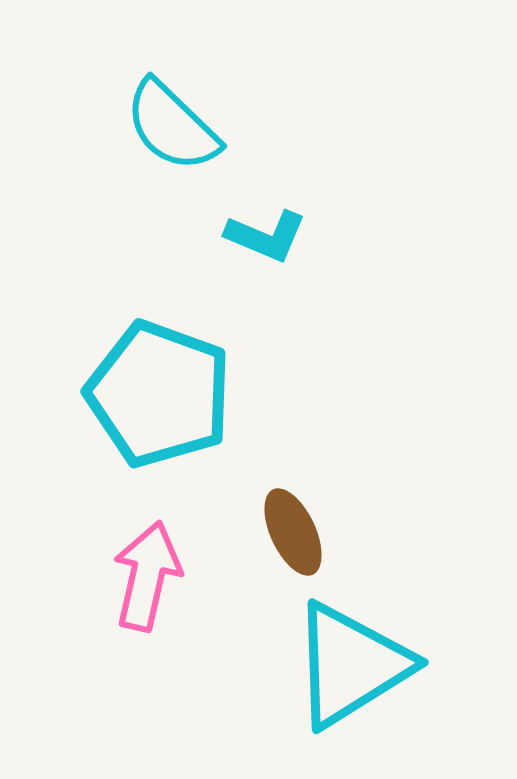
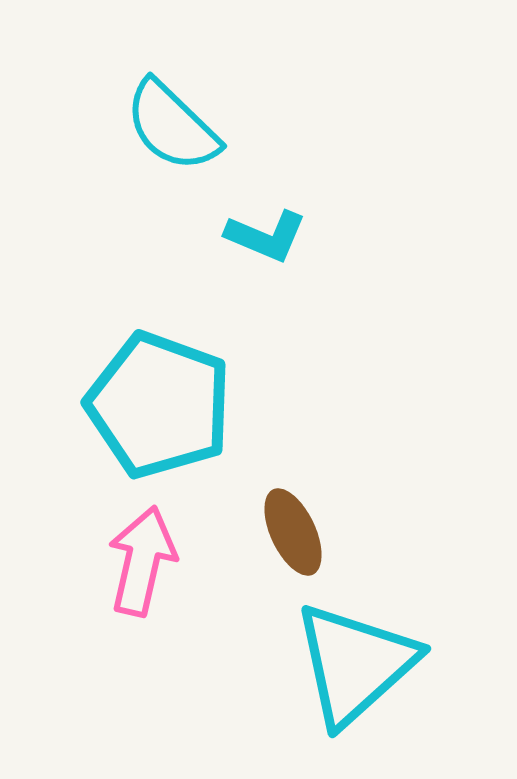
cyan pentagon: moved 11 px down
pink arrow: moved 5 px left, 15 px up
cyan triangle: moved 4 px right, 1 px up; rotated 10 degrees counterclockwise
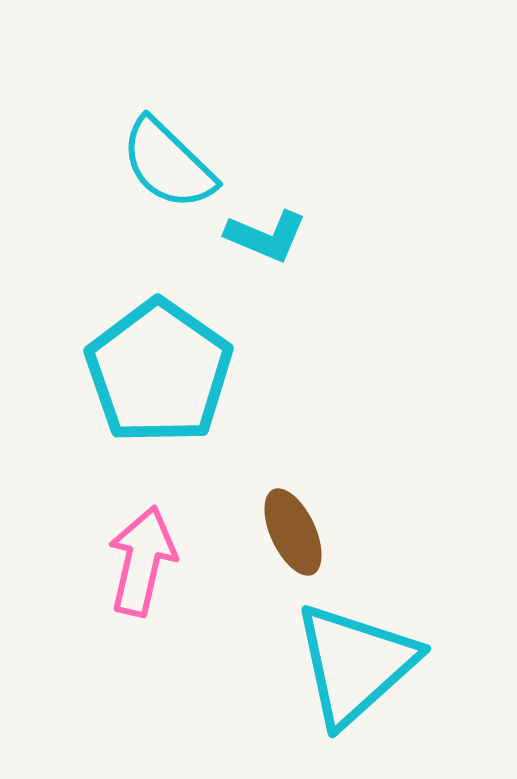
cyan semicircle: moved 4 px left, 38 px down
cyan pentagon: moved 33 px up; rotated 15 degrees clockwise
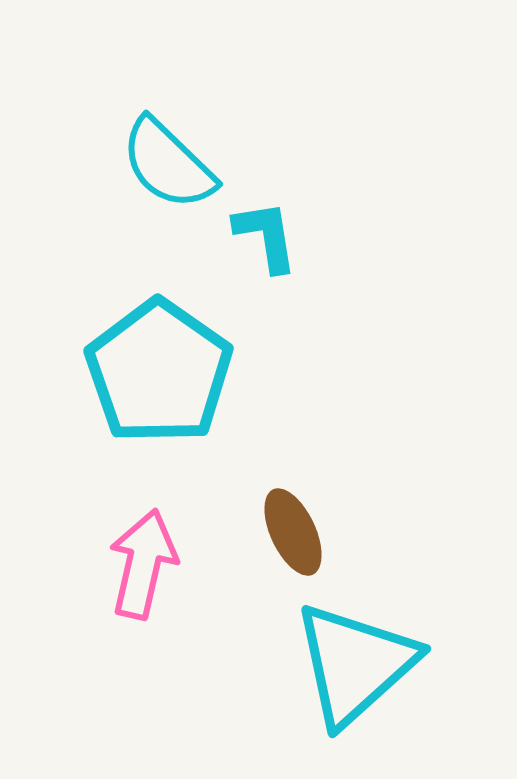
cyan L-shape: rotated 122 degrees counterclockwise
pink arrow: moved 1 px right, 3 px down
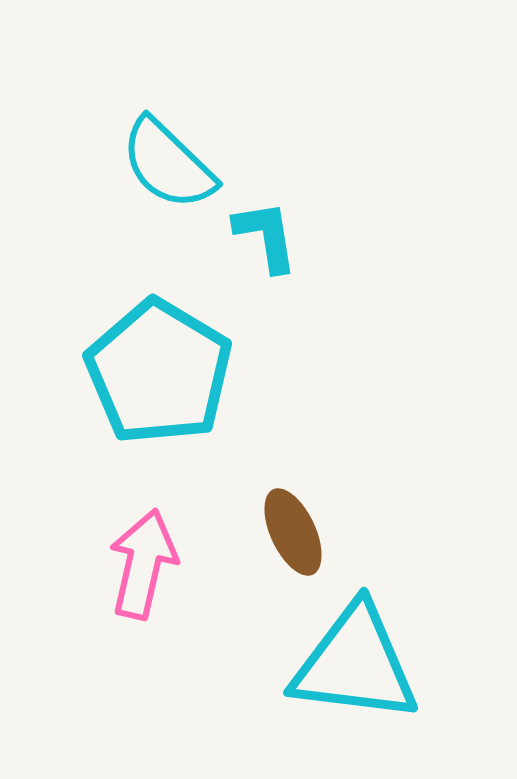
cyan pentagon: rotated 4 degrees counterclockwise
cyan triangle: rotated 49 degrees clockwise
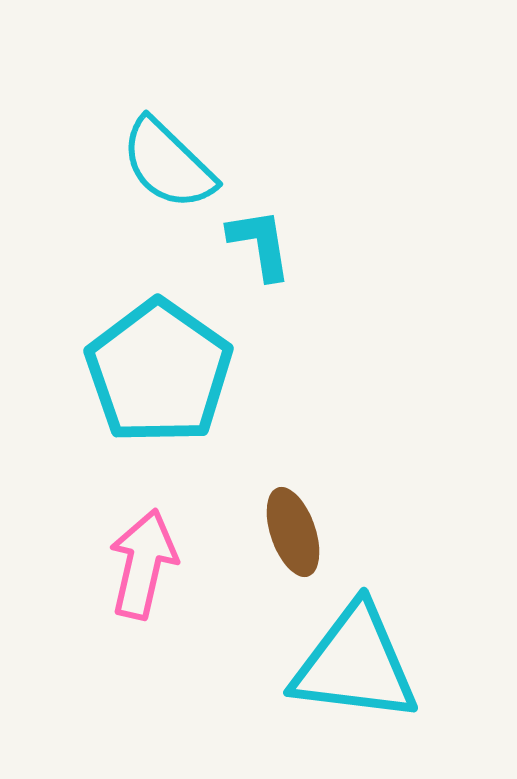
cyan L-shape: moved 6 px left, 8 px down
cyan pentagon: rotated 4 degrees clockwise
brown ellipse: rotated 6 degrees clockwise
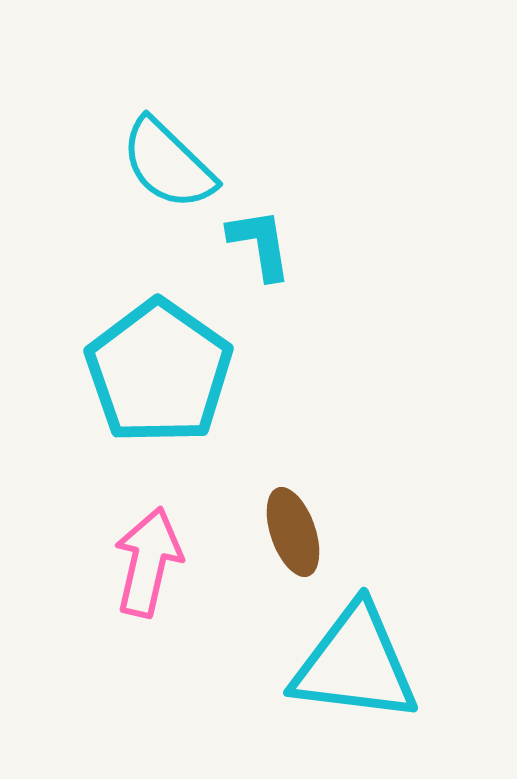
pink arrow: moved 5 px right, 2 px up
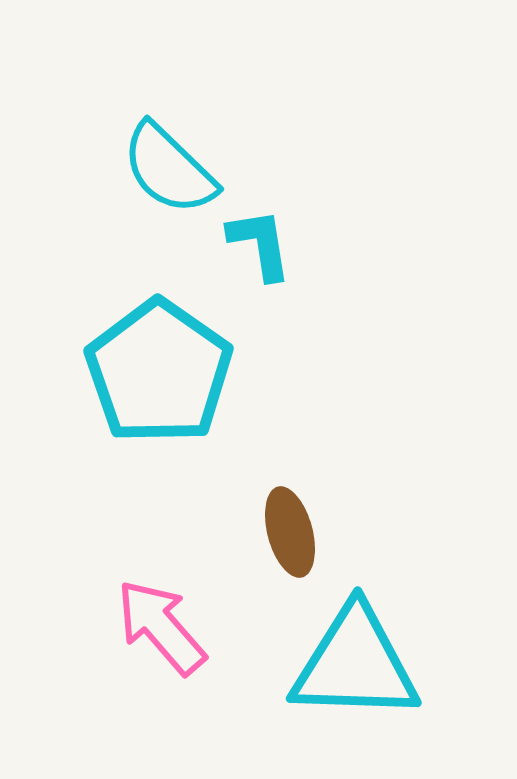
cyan semicircle: moved 1 px right, 5 px down
brown ellipse: moved 3 px left; rotated 4 degrees clockwise
pink arrow: moved 13 px right, 65 px down; rotated 54 degrees counterclockwise
cyan triangle: rotated 5 degrees counterclockwise
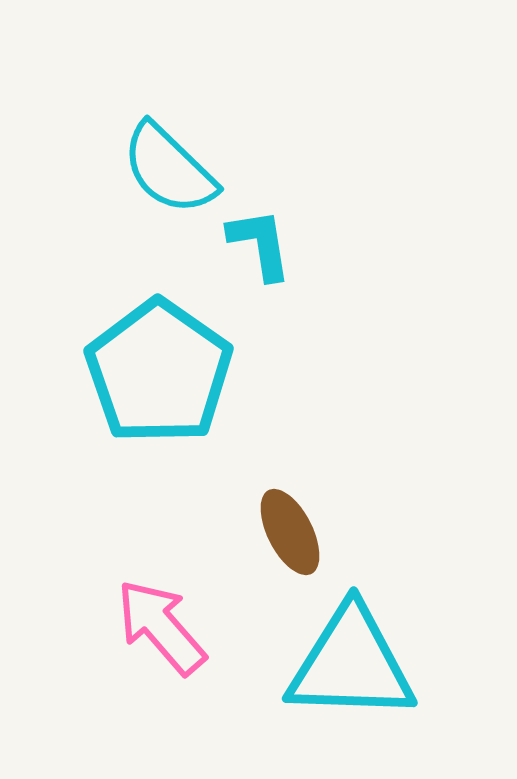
brown ellipse: rotated 12 degrees counterclockwise
cyan triangle: moved 4 px left
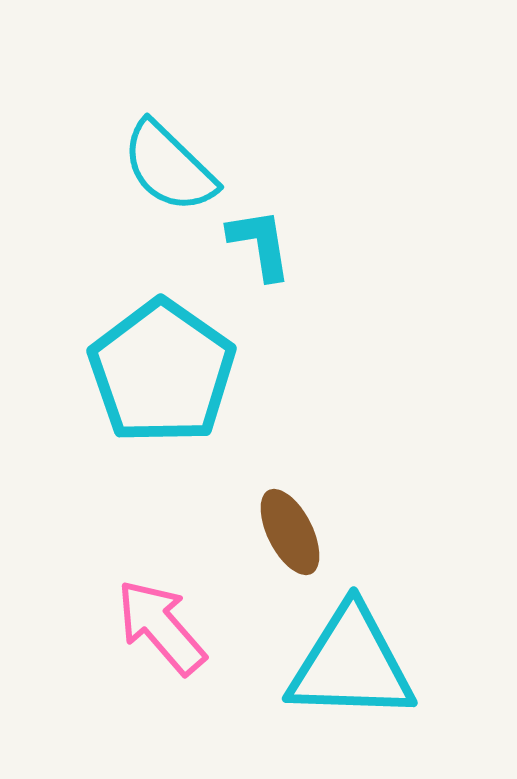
cyan semicircle: moved 2 px up
cyan pentagon: moved 3 px right
